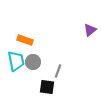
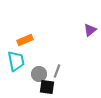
orange rectangle: rotated 42 degrees counterclockwise
gray circle: moved 6 px right, 12 px down
gray line: moved 1 px left
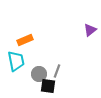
black square: moved 1 px right, 1 px up
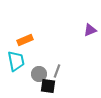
purple triangle: rotated 16 degrees clockwise
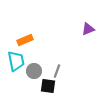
purple triangle: moved 2 px left, 1 px up
gray circle: moved 5 px left, 3 px up
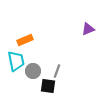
gray circle: moved 1 px left
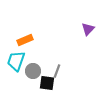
purple triangle: rotated 24 degrees counterclockwise
cyan trapezoid: rotated 150 degrees counterclockwise
black square: moved 1 px left, 3 px up
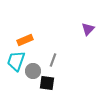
gray line: moved 4 px left, 11 px up
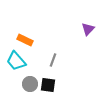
orange rectangle: rotated 49 degrees clockwise
cyan trapezoid: rotated 60 degrees counterclockwise
gray circle: moved 3 px left, 13 px down
black square: moved 1 px right, 2 px down
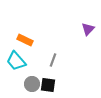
gray circle: moved 2 px right
